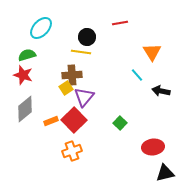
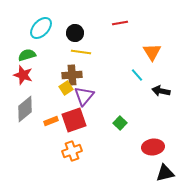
black circle: moved 12 px left, 4 px up
purple triangle: moved 1 px up
red square: rotated 25 degrees clockwise
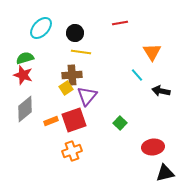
green semicircle: moved 2 px left, 3 px down
purple triangle: moved 3 px right
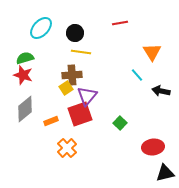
red square: moved 6 px right, 6 px up
orange cross: moved 5 px left, 3 px up; rotated 24 degrees counterclockwise
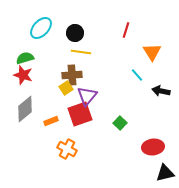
red line: moved 6 px right, 7 px down; rotated 63 degrees counterclockwise
orange cross: moved 1 px down; rotated 18 degrees counterclockwise
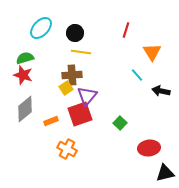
red ellipse: moved 4 px left, 1 px down
